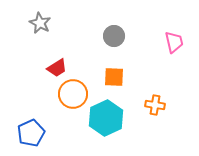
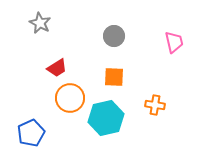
orange circle: moved 3 px left, 4 px down
cyan hexagon: rotated 12 degrees clockwise
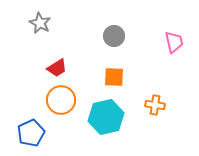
orange circle: moved 9 px left, 2 px down
cyan hexagon: moved 1 px up
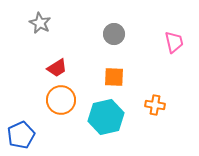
gray circle: moved 2 px up
blue pentagon: moved 10 px left, 2 px down
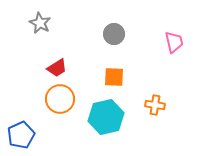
orange circle: moved 1 px left, 1 px up
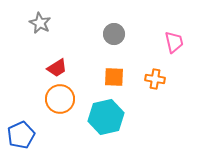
orange cross: moved 26 px up
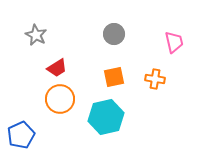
gray star: moved 4 px left, 12 px down
orange square: rotated 15 degrees counterclockwise
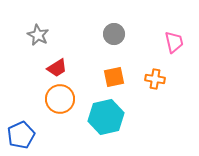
gray star: moved 2 px right
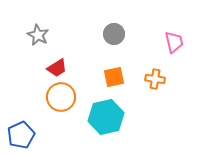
orange circle: moved 1 px right, 2 px up
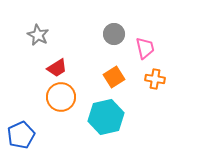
pink trapezoid: moved 29 px left, 6 px down
orange square: rotated 20 degrees counterclockwise
